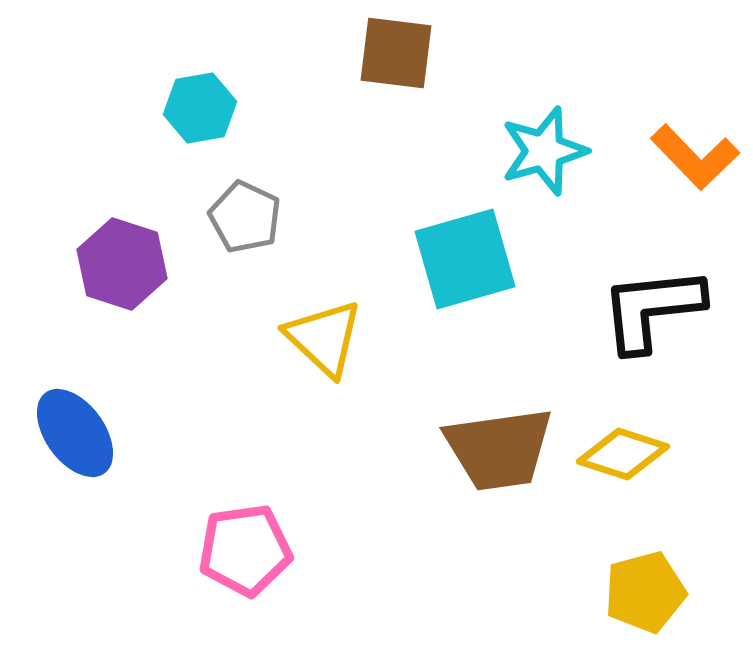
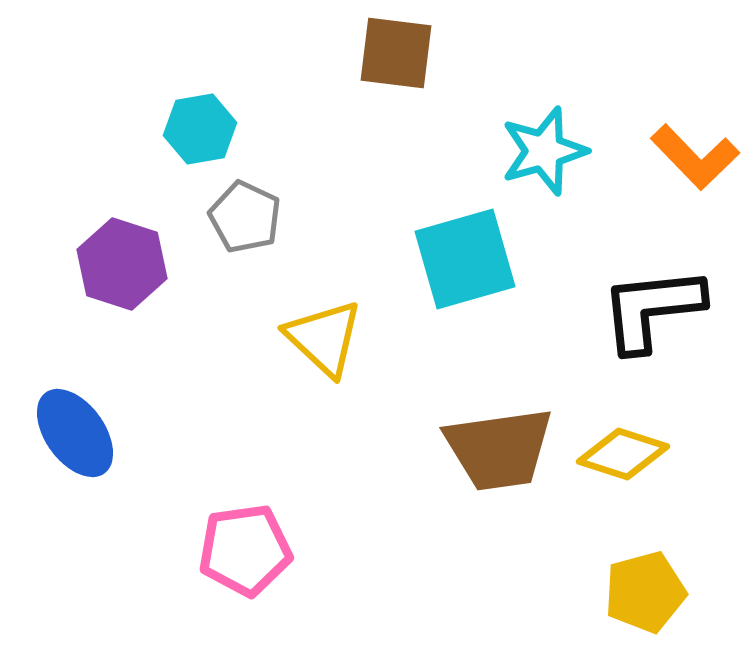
cyan hexagon: moved 21 px down
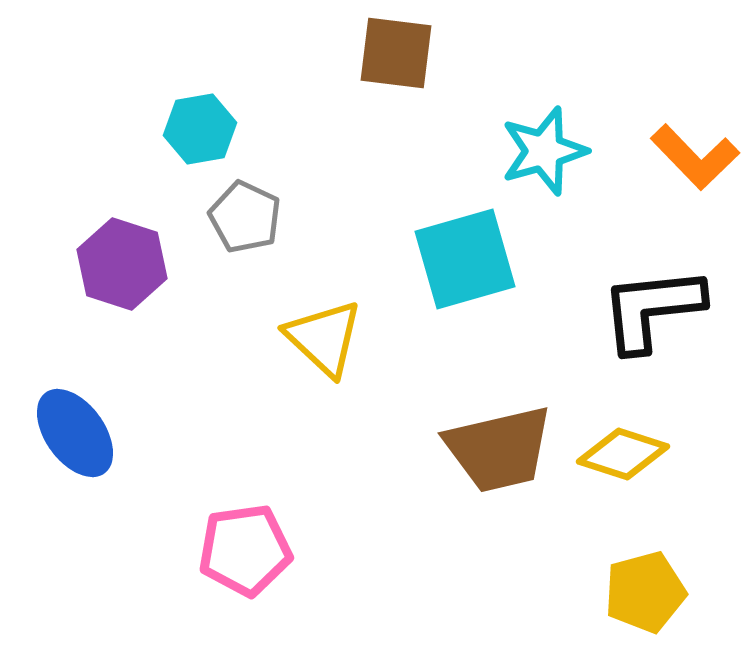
brown trapezoid: rotated 5 degrees counterclockwise
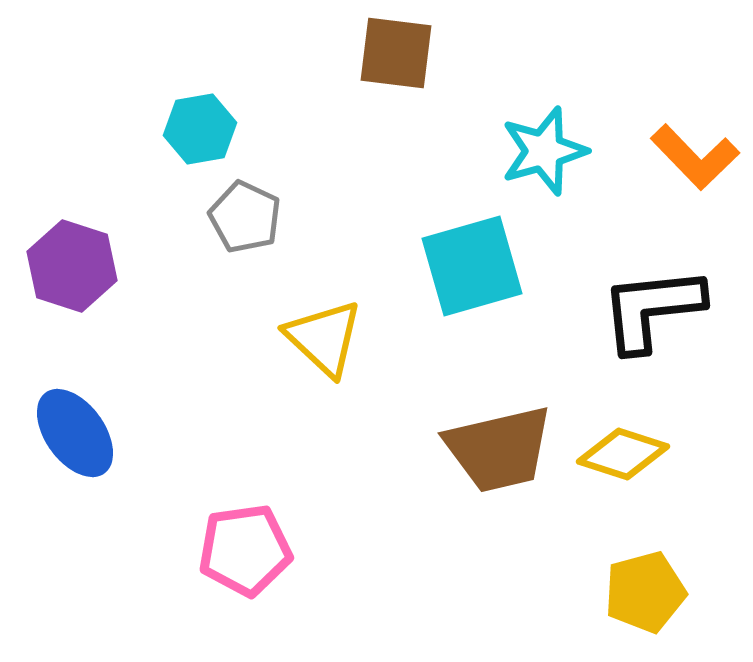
cyan square: moved 7 px right, 7 px down
purple hexagon: moved 50 px left, 2 px down
